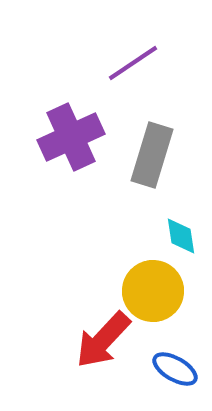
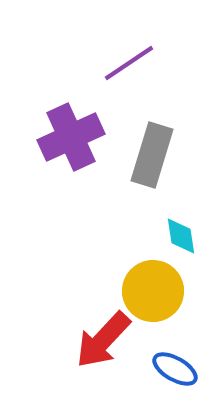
purple line: moved 4 px left
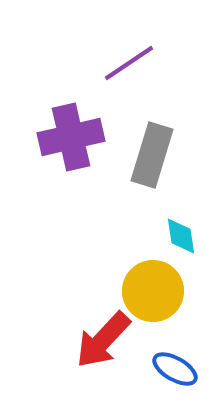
purple cross: rotated 12 degrees clockwise
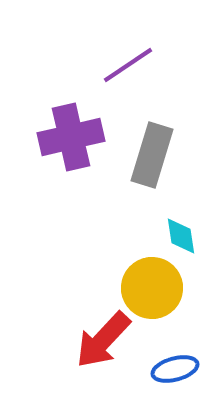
purple line: moved 1 px left, 2 px down
yellow circle: moved 1 px left, 3 px up
blue ellipse: rotated 45 degrees counterclockwise
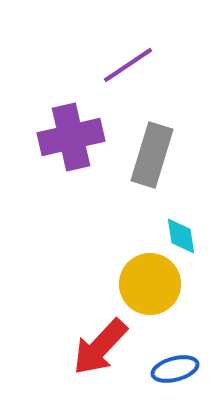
yellow circle: moved 2 px left, 4 px up
red arrow: moved 3 px left, 7 px down
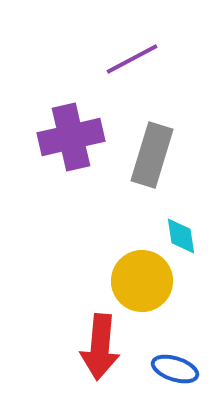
purple line: moved 4 px right, 6 px up; rotated 6 degrees clockwise
yellow circle: moved 8 px left, 3 px up
red arrow: rotated 38 degrees counterclockwise
blue ellipse: rotated 33 degrees clockwise
